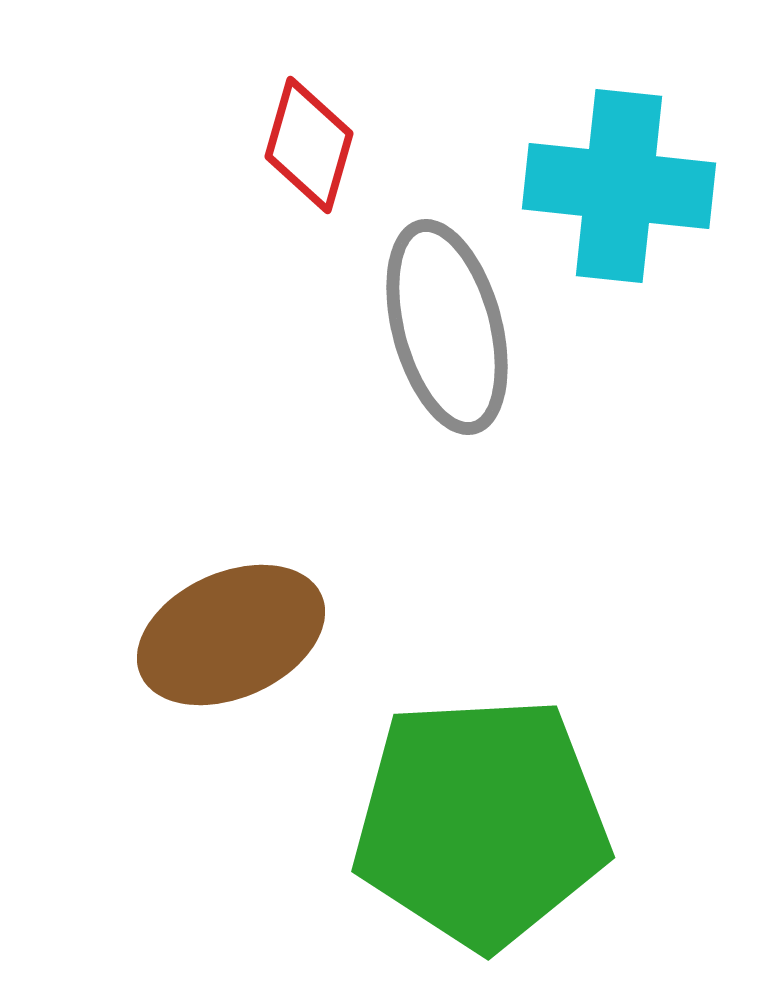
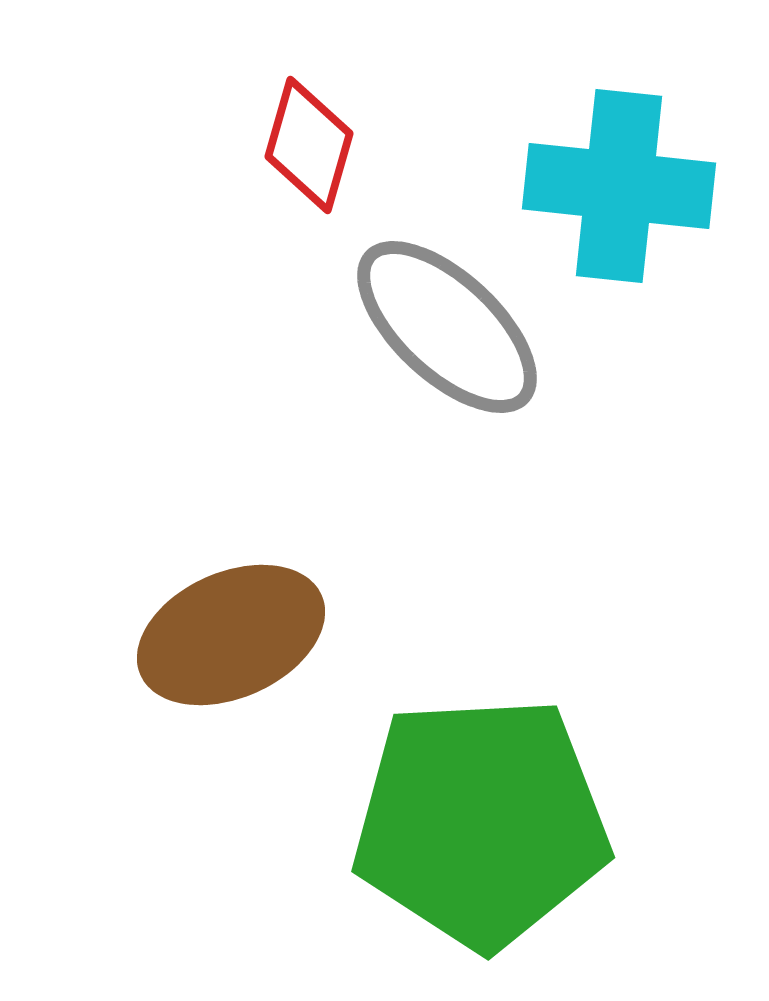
gray ellipse: rotated 32 degrees counterclockwise
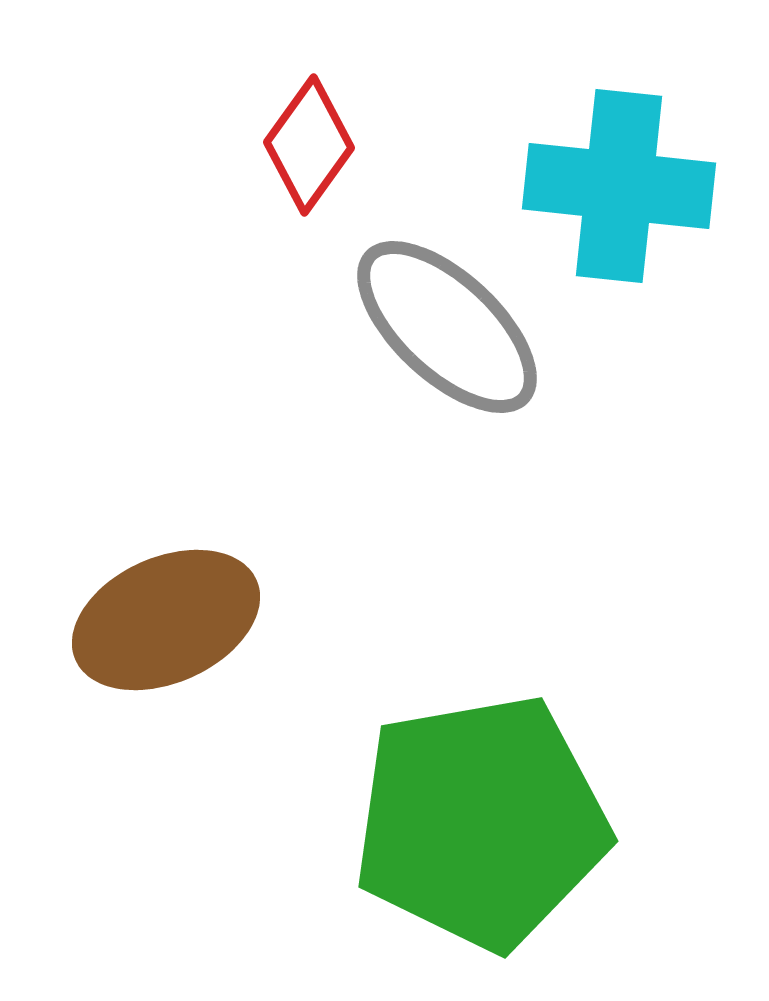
red diamond: rotated 20 degrees clockwise
brown ellipse: moved 65 px left, 15 px up
green pentagon: rotated 7 degrees counterclockwise
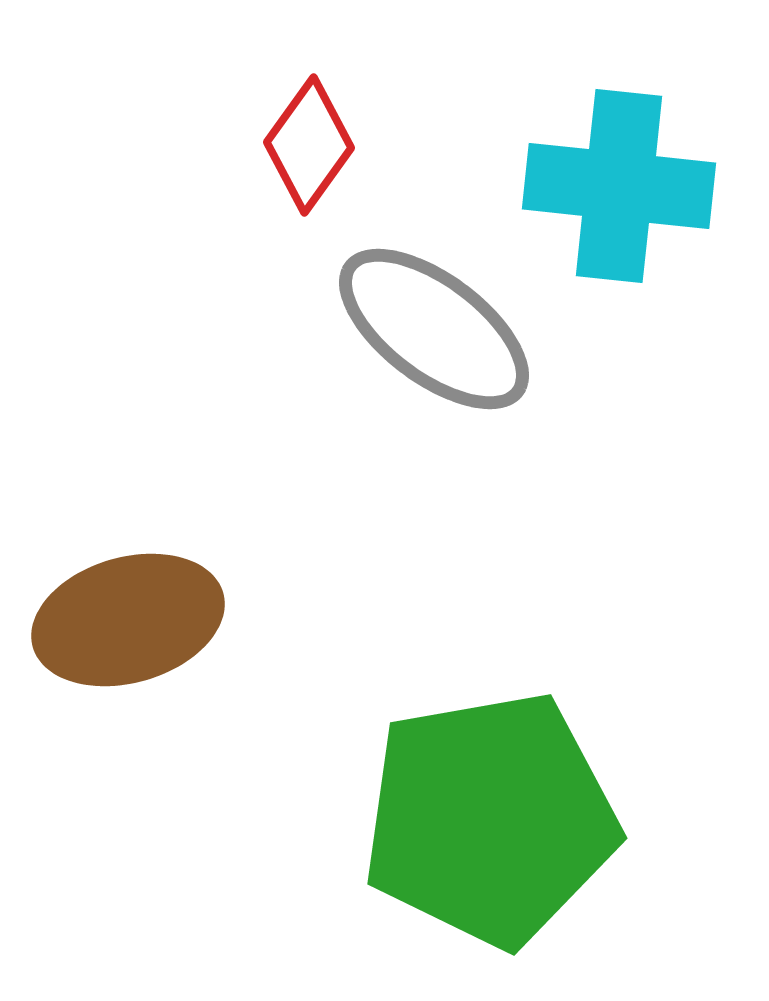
gray ellipse: moved 13 px left, 2 px down; rotated 6 degrees counterclockwise
brown ellipse: moved 38 px left; rotated 8 degrees clockwise
green pentagon: moved 9 px right, 3 px up
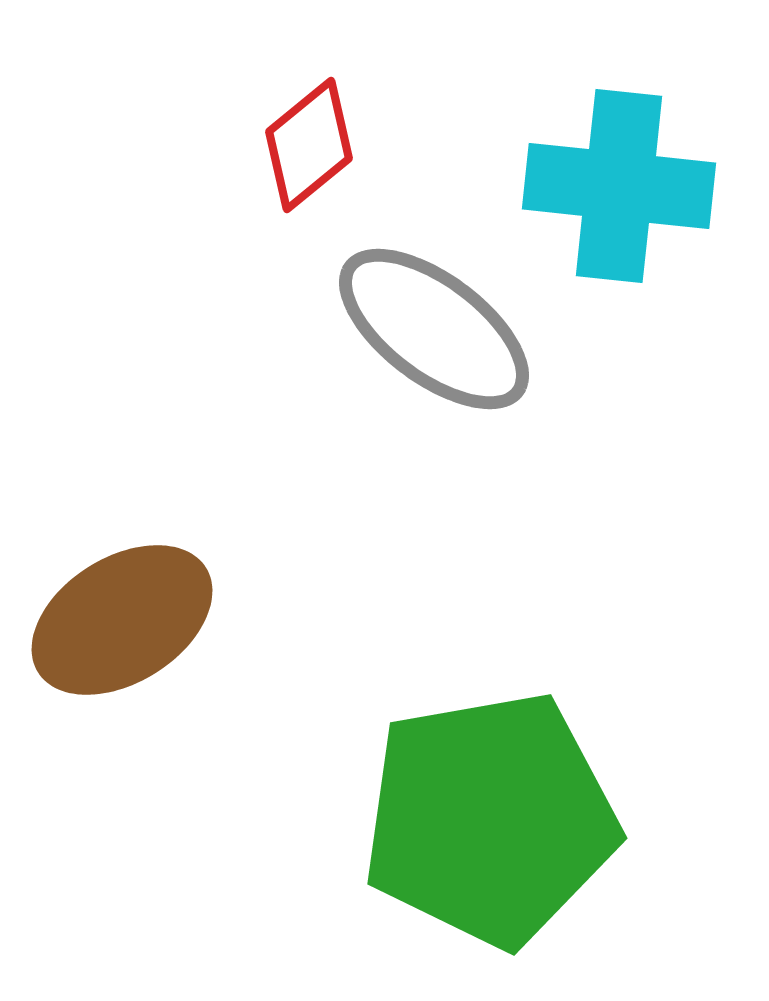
red diamond: rotated 15 degrees clockwise
brown ellipse: moved 6 px left; rotated 16 degrees counterclockwise
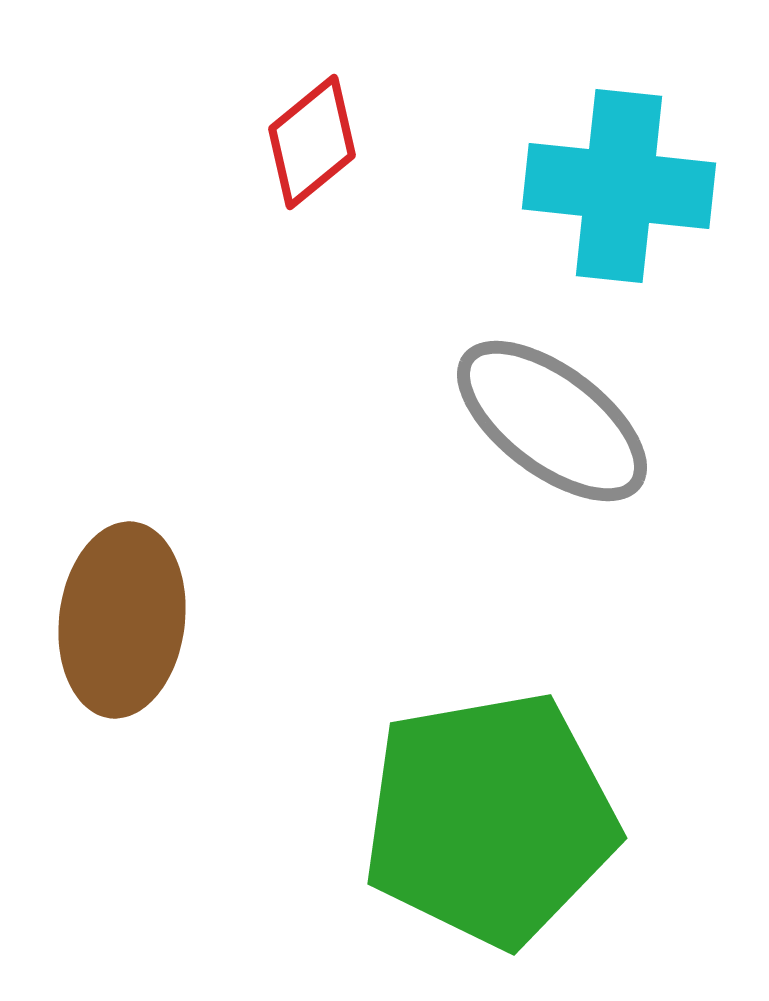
red diamond: moved 3 px right, 3 px up
gray ellipse: moved 118 px right, 92 px down
brown ellipse: rotated 51 degrees counterclockwise
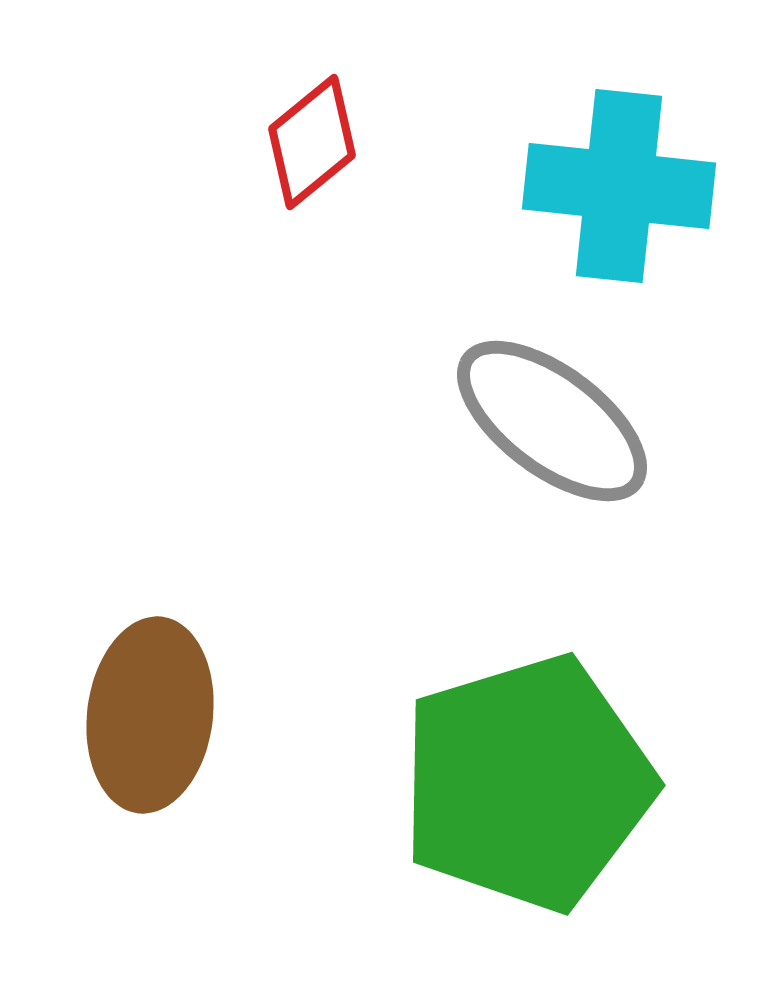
brown ellipse: moved 28 px right, 95 px down
green pentagon: moved 37 px right, 36 px up; rotated 7 degrees counterclockwise
